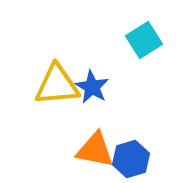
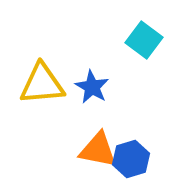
cyan square: rotated 21 degrees counterclockwise
yellow triangle: moved 15 px left, 1 px up
orange triangle: moved 3 px right
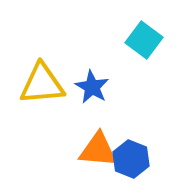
orange triangle: rotated 6 degrees counterclockwise
blue hexagon: rotated 21 degrees counterclockwise
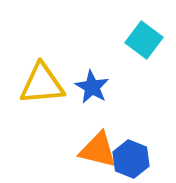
orange triangle: rotated 9 degrees clockwise
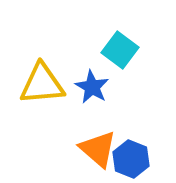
cyan square: moved 24 px left, 10 px down
orange triangle: moved 1 px up; rotated 27 degrees clockwise
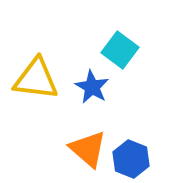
yellow triangle: moved 6 px left, 5 px up; rotated 12 degrees clockwise
orange triangle: moved 10 px left
